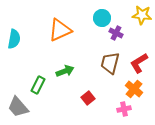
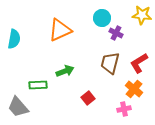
green rectangle: rotated 60 degrees clockwise
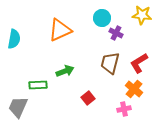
gray trapezoid: rotated 65 degrees clockwise
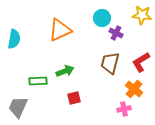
red L-shape: moved 2 px right, 1 px up
green rectangle: moved 4 px up
red square: moved 14 px left; rotated 24 degrees clockwise
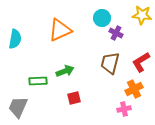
cyan semicircle: moved 1 px right
orange cross: rotated 24 degrees clockwise
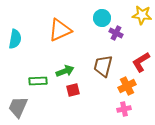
brown trapezoid: moved 7 px left, 3 px down
orange cross: moved 7 px left, 3 px up
red square: moved 1 px left, 8 px up
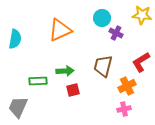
green arrow: rotated 18 degrees clockwise
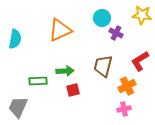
red L-shape: moved 1 px left, 1 px up
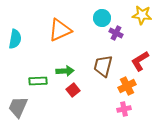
red square: rotated 24 degrees counterclockwise
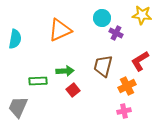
pink cross: moved 2 px down
